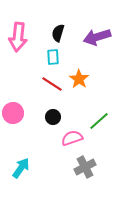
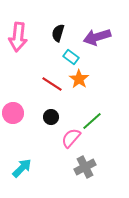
cyan rectangle: moved 18 px right; rotated 49 degrees counterclockwise
black circle: moved 2 px left
green line: moved 7 px left
pink semicircle: moved 1 px left; rotated 30 degrees counterclockwise
cyan arrow: moved 1 px right; rotated 10 degrees clockwise
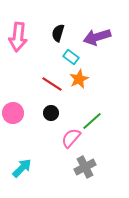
orange star: rotated 12 degrees clockwise
black circle: moved 4 px up
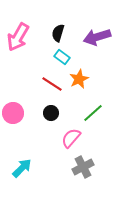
pink arrow: rotated 24 degrees clockwise
cyan rectangle: moved 9 px left
green line: moved 1 px right, 8 px up
gray cross: moved 2 px left
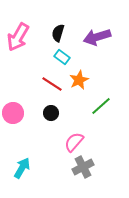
orange star: moved 1 px down
green line: moved 8 px right, 7 px up
pink semicircle: moved 3 px right, 4 px down
cyan arrow: rotated 15 degrees counterclockwise
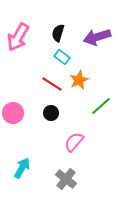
gray cross: moved 17 px left, 12 px down; rotated 25 degrees counterclockwise
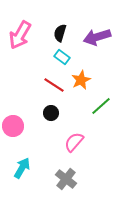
black semicircle: moved 2 px right
pink arrow: moved 2 px right, 2 px up
orange star: moved 2 px right
red line: moved 2 px right, 1 px down
pink circle: moved 13 px down
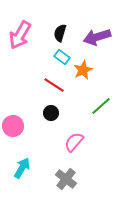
orange star: moved 2 px right, 10 px up
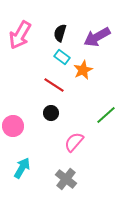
purple arrow: rotated 12 degrees counterclockwise
green line: moved 5 px right, 9 px down
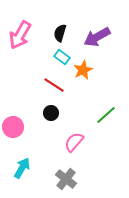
pink circle: moved 1 px down
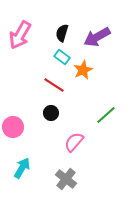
black semicircle: moved 2 px right
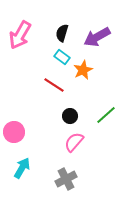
black circle: moved 19 px right, 3 px down
pink circle: moved 1 px right, 5 px down
gray cross: rotated 25 degrees clockwise
